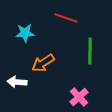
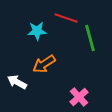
cyan star: moved 12 px right, 2 px up
green line: moved 13 px up; rotated 16 degrees counterclockwise
orange arrow: moved 1 px right, 1 px down
white arrow: rotated 24 degrees clockwise
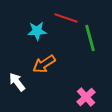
white arrow: rotated 24 degrees clockwise
pink cross: moved 7 px right
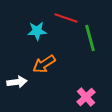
white arrow: rotated 120 degrees clockwise
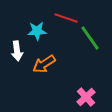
green line: rotated 20 degrees counterclockwise
white arrow: moved 31 px up; rotated 90 degrees clockwise
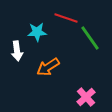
cyan star: moved 1 px down
orange arrow: moved 4 px right, 3 px down
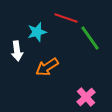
cyan star: rotated 12 degrees counterclockwise
orange arrow: moved 1 px left
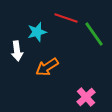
green line: moved 4 px right, 4 px up
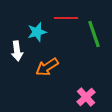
red line: rotated 20 degrees counterclockwise
green line: rotated 16 degrees clockwise
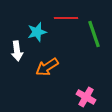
pink cross: rotated 18 degrees counterclockwise
